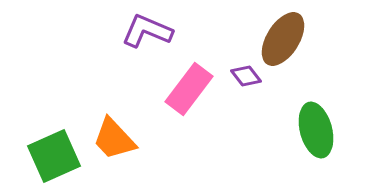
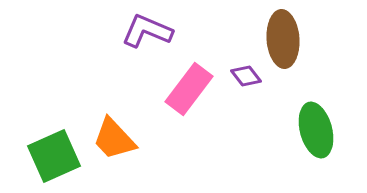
brown ellipse: rotated 36 degrees counterclockwise
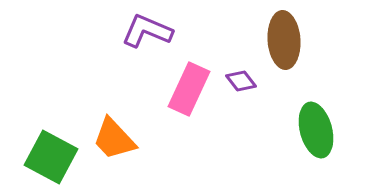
brown ellipse: moved 1 px right, 1 px down
purple diamond: moved 5 px left, 5 px down
pink rectangle: rotated 12 degrees counterclockwise
green square: moved 3 px left, 1 px down; rotated 38 degrees counterclockwise
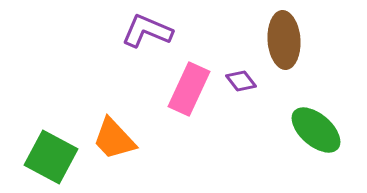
green ellipse: rotated 34 degrees counterclockwise
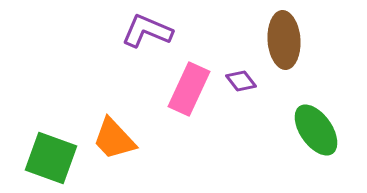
green ellipse: rotated 14 degrees clockwise
green square: moved 1 px down; rotated 8 degrees counterclockwise
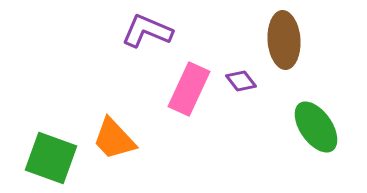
green ellipse: moved 3 px up
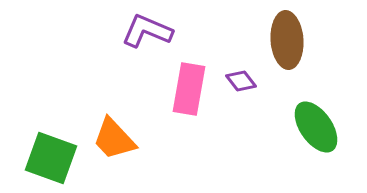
brown ellipse: moved 3 px right
pink rectangle: rotated 15 degrees counterclockwise
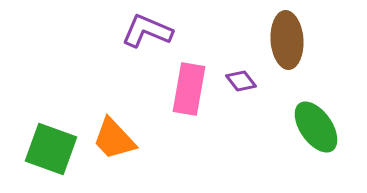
green square: moved 9 px up
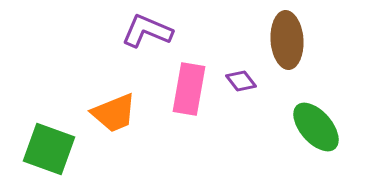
green ellipse: rotated 6 degrees counterclockwise
orange trapezoid: moved 26 px up; rotated 69 degrees counterclockwise
green square: moved 2 px left
